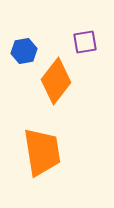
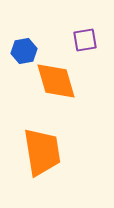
purple square: moved 2 px up
orange diamond: rotated 54 degrees counterclockwise
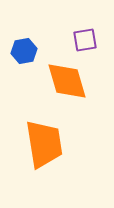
orange diamond: moved 11 px right
orange trapezoid: moved 2 px right, 8 px up
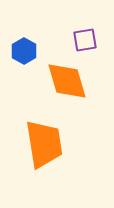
blue hexagon: rotated 20 degrees counterclockwise
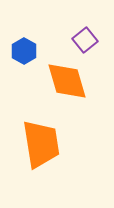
purple square: rotated 30 degrees counterclockwise
orange trapezoid: moved 3 px left
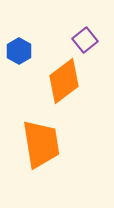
blue hexagon: moved 5 px left
orange diamond: moved 3 px left; rotated 69 degrees clockwise
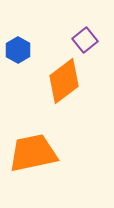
blue hexagon: moved 1 px left, 1 px up
orange trapezoid: moved 8 px left, 9 px down; rotated 93 degrees counterclockwise
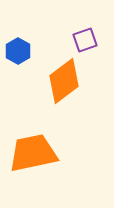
purple square: rotated 20 degrees clockwise
blue hexagon: moved 1 px down
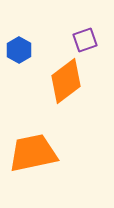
blue hexagon: moved 1 px right, 1 px up
orange diamond: moved 2 px right
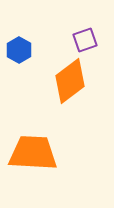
orange diamond: moved 4 px right
orange trapezoid: rotated 15 degrees clockwise
